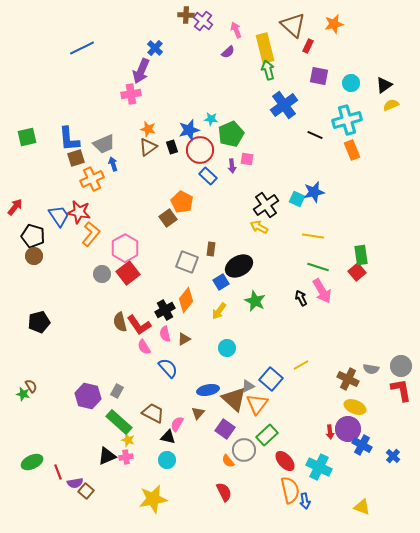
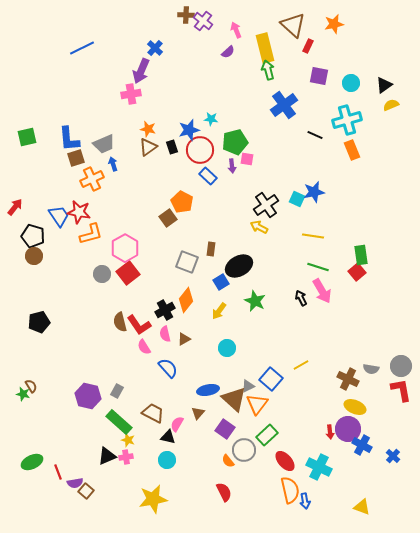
green pentagon at (231, 134): moved 4 px right, 8 px down; rotated 10 degrees clockwise
orange L-shape at (91, 234): rotated 35 degrees clockwise
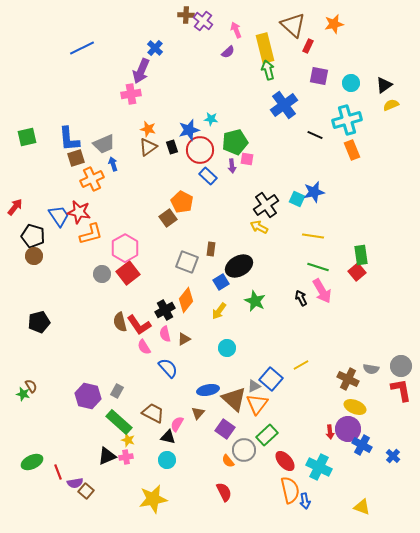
gray triangle at (248, 386): moved 6 px right
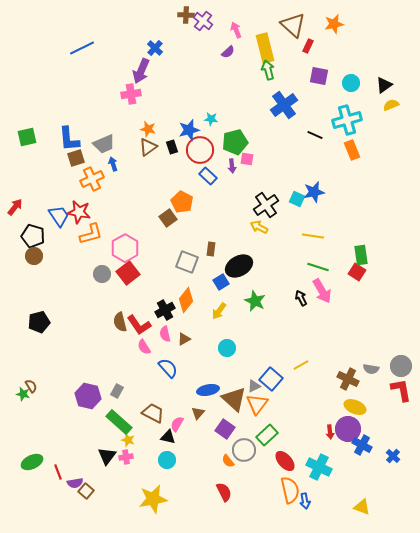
red square at (357, 272): rotated 18 degrees counterclockwise
black triangle at (107, 456): rotated 30 degrees counterclockwise
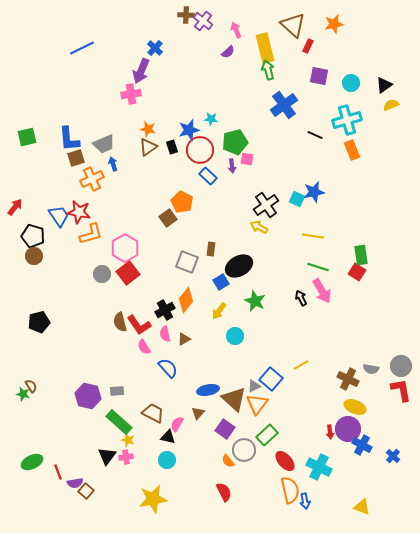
cyan circle at (227, 348): moved 8 px right, 12 px up
gray rectangle at (117, 391): rotated 56 degrees clockwise
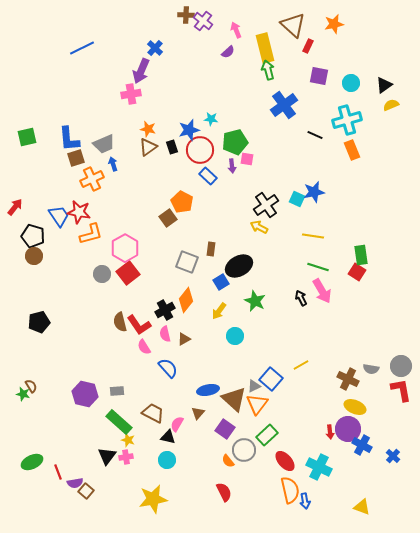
purple hexagon at (88, 396): moved 3 px left, 2 px up
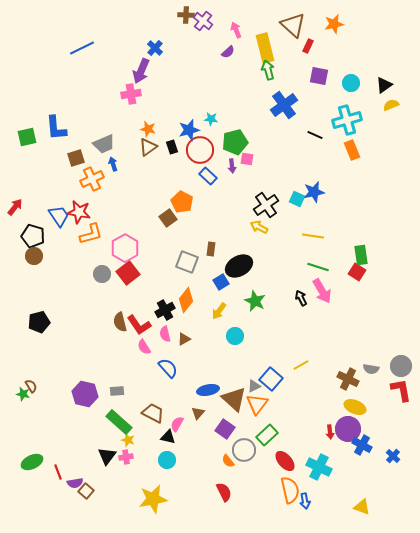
blue L-shape at (69, 139): moved 13 px left, 11 px up
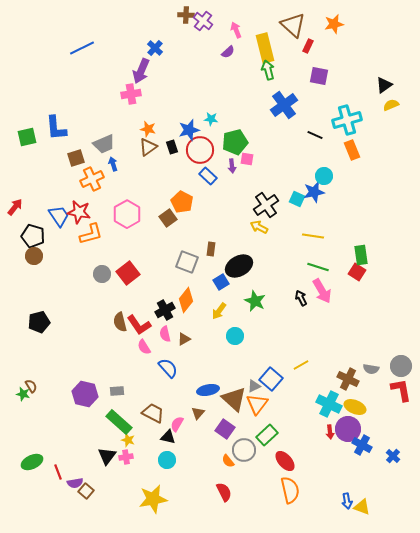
cyan circle at (351, 83): moved 27 px left, 93 px down
pink hexagon at (125, 248): moved 2 px right, 34 px up
cyan cross at (319, 467): moved 10 px right, 63 px up
blue arrow at (305, 501): moved 42 px right
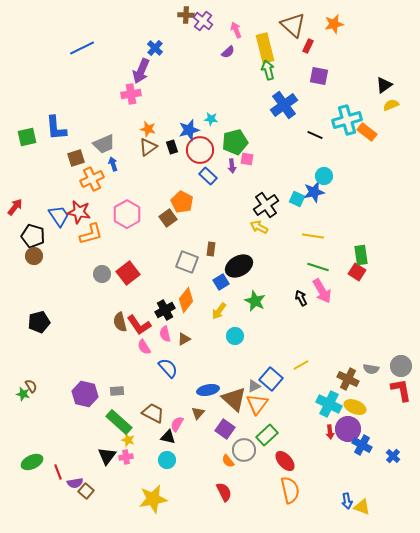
orange rectangle at (352, 150): moved 15 px right, 18 px up; rotated 30 degrees counterclockwise
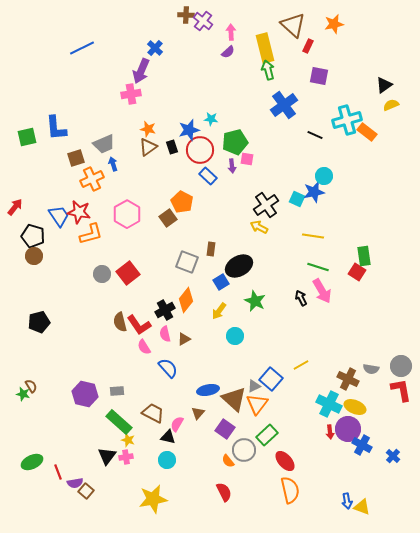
pink arrow at (236, 30): moved 5 px left, 2 px down; rotated 21 degrees clockwise
green rectangle at (361, 255): moved 3 px right, 1 px down
